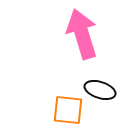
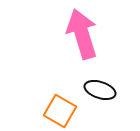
orange square: moved 8 px left, 1 px down; rotated 24 degrees clockwise
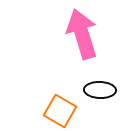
black ellipse: rotated 16 degrees counterclockwise
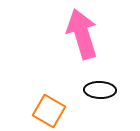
orange square: moved 11 px left
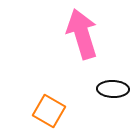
black ellipse: moved 13 px right, 1 px up
